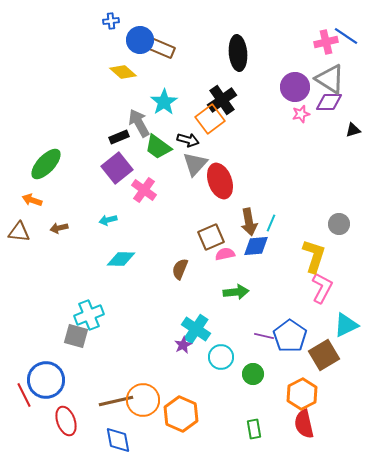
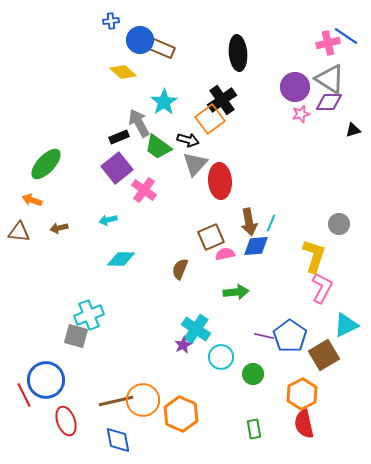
pink cross at (326, 42): moved 2 px right, 1 px down
red ellipse at (220, 181): rotated 16 degrees clockwise
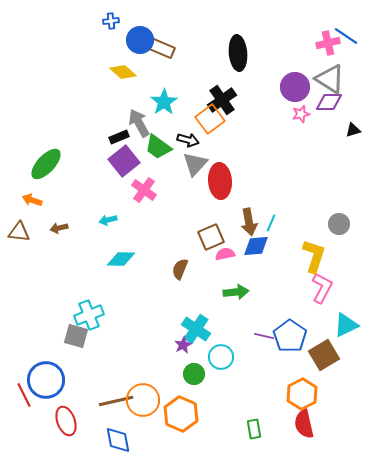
purple square at (117, 168): moved 7 px right, 7 px up
green circle at (253, 374): moved 59 px left
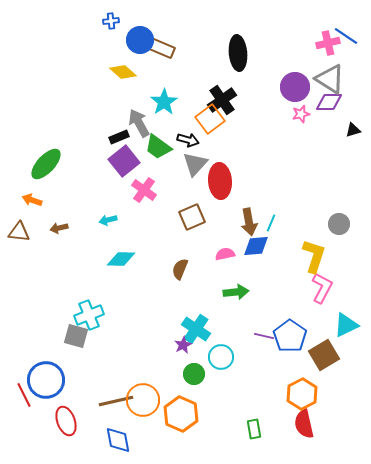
brown square at (211, 237): moved 19 px left, 20 px up
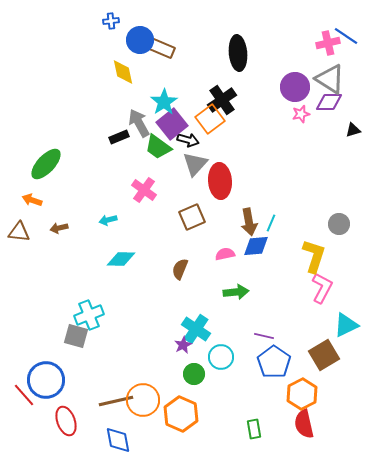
yellow diamond at (123, 72): rotated 36 degrees clockwise
purple square at (124, 161): moved 48 px right, 37 px up
blue pentagon at (290, 336): moved 16 px left, 26 px down
red line at (24, 395): rotated 15 degrees counterclockwise
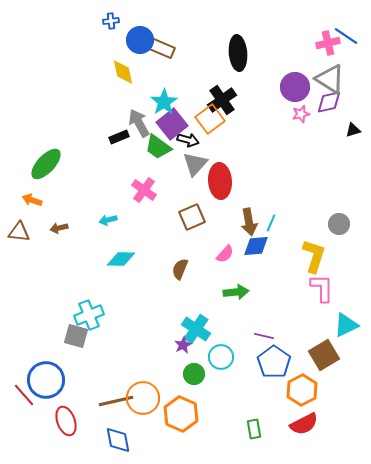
purple diamond at (329, 102): rotated 12 degrees counterclockwise
pink semicircle at (225, 254): rotated 144 degrees clockwise
pink L-shape at (322, 288): rotated 28 degrees counterclockwise
orange hexagon at (302, 394): moved 4 px up
orange circle at (143, 400): moved 2 px up
red semicircle at (304, 424): rotated 104 degrees counterclockwise
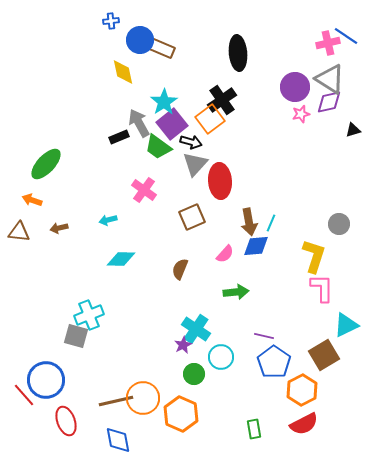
black arrow at (188, 140): moved 3 px right, 2 px down
